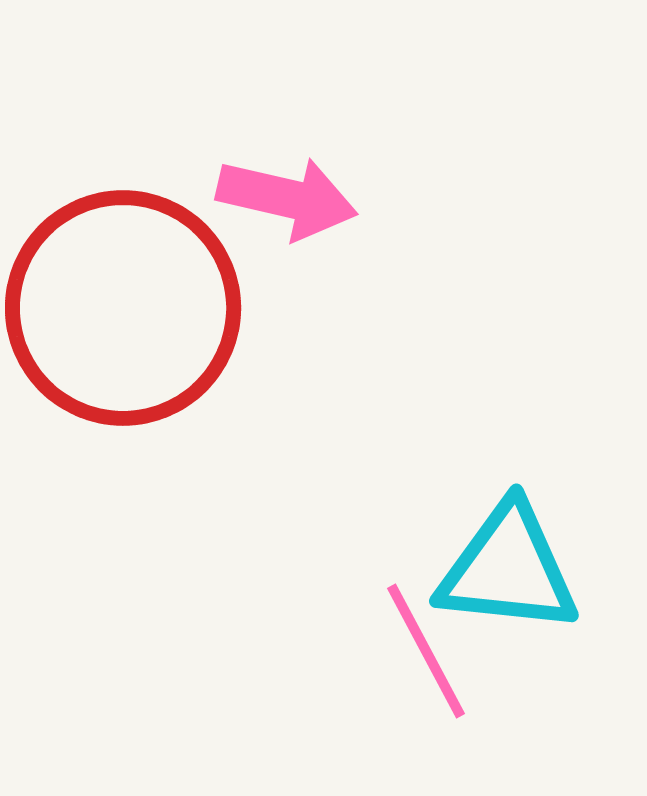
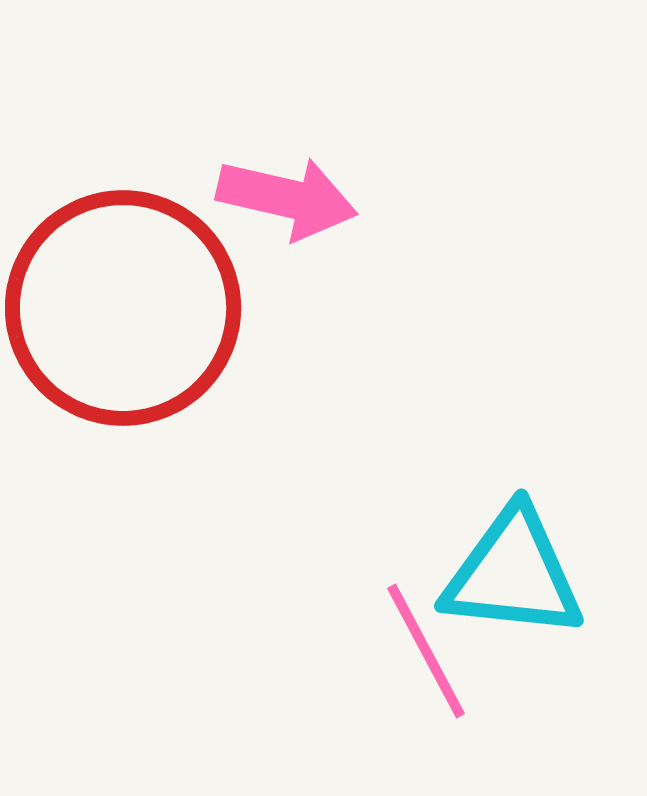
cyan triangle: moved 5 px right, 5 px down
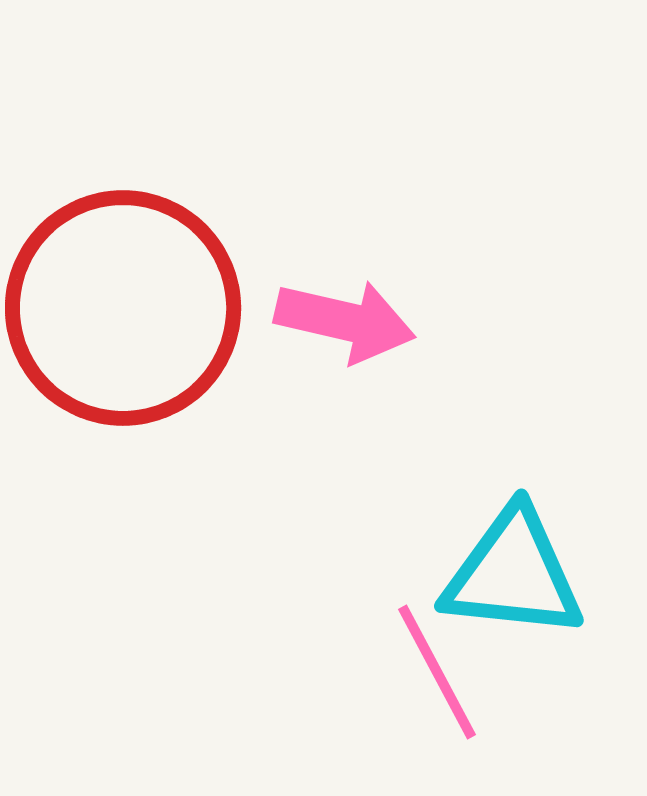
pink arrow: moved 58 px right, 123 px down
pink line: moved 11 px right, 21 px down
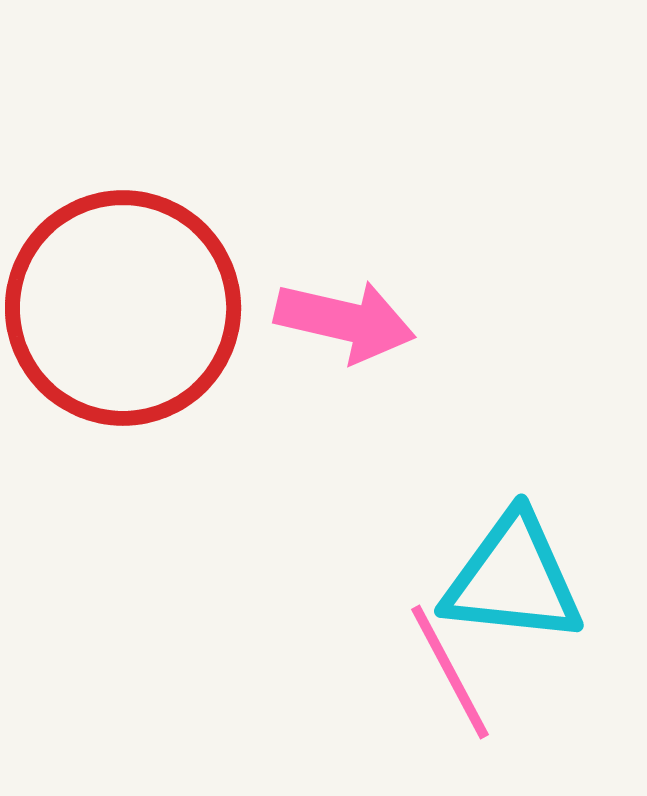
cyan triangle: moved 5 px down
pink line: moved 13 px right
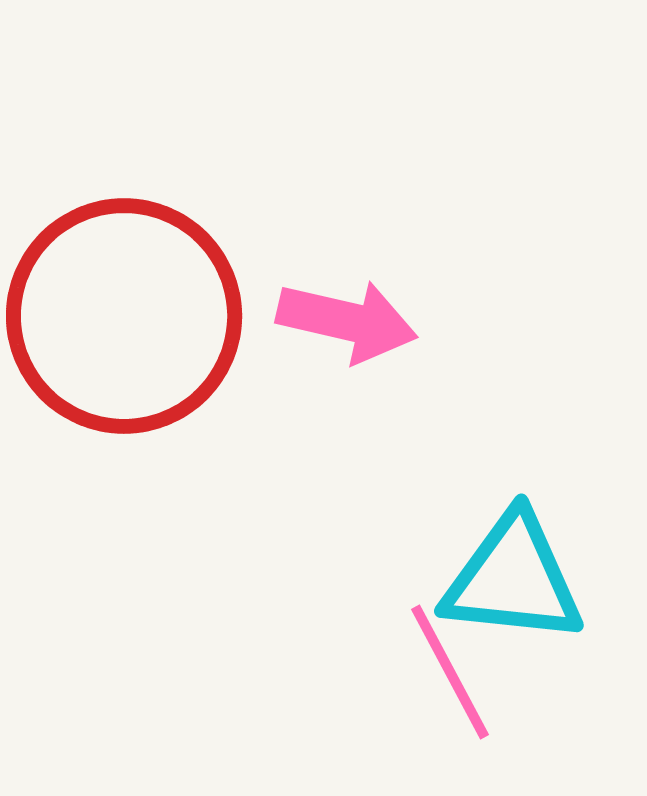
red circle: moved 1 px right, 8 px down
pink arrow: moved 2 px right
